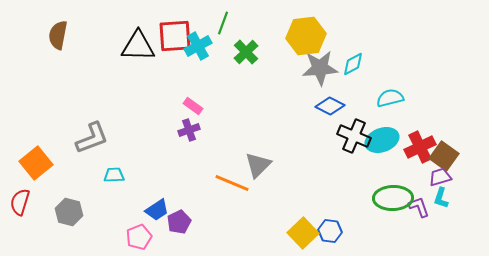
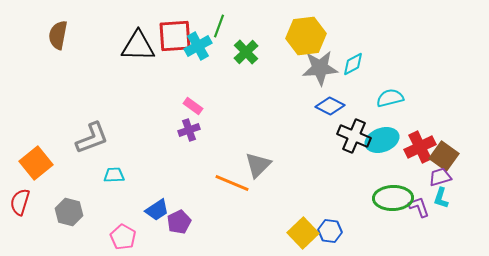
green line: moved 4 px left, 3 px down
pink pentagon: moved 16 px left; rotated 20 degrees counterclockwise
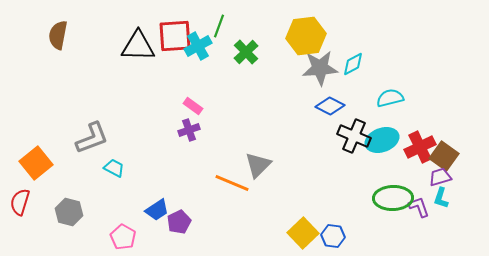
cyan trapezoid: moved 7 px up; rotated 30 degrees clockwise
blue hexagon: moved 3 px right, 5 px down
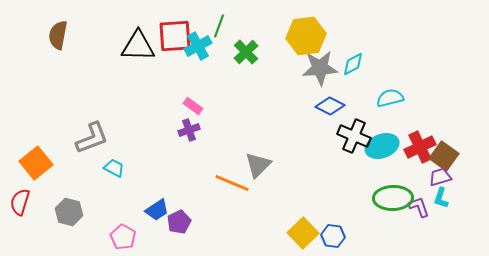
cyan ellipse: moved 6 px down
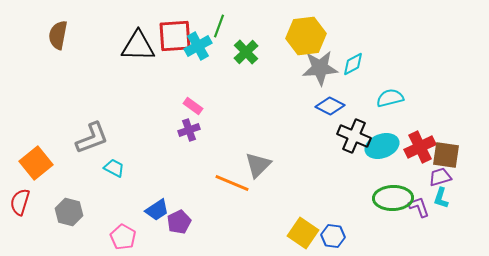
brown square: moved 2 px right, 1 px up; rotated 28 degrees counterclockwise
yellow square: rotated 12 degrees counterclockwise
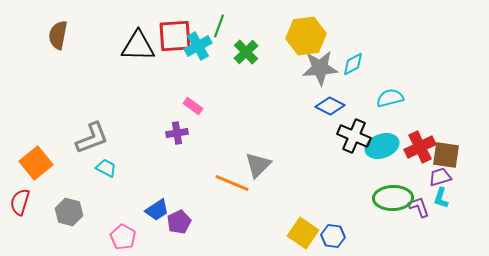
purple cross: moved 12 px left, 3 px down; rotated 10 degrees clockwise
cyan trapezoid: moved 8 px left
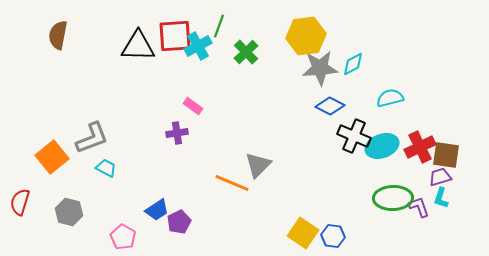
orange square: moved 16 px right, 6 px up
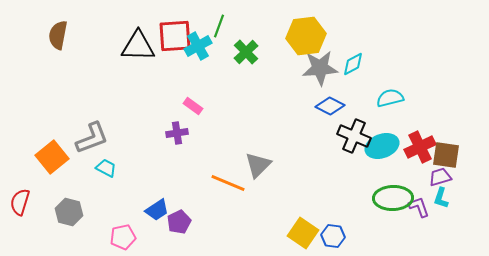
orange line: moved 4 px left
pink pentagon: rotated 30 degrees clockwise
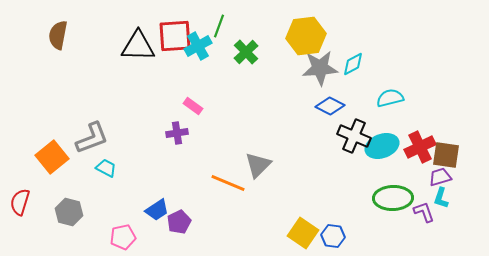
purple L-shape: moved 5 px right, 5 px down
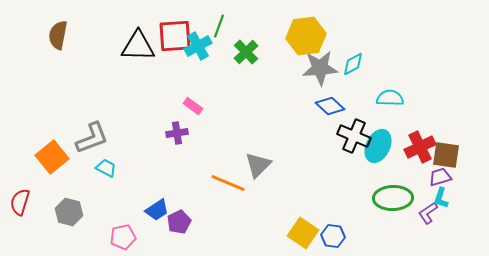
cyan semicircle: rotated 16 degrees clockwise
blue diamond: rotated 16 degrees clockwise
cyan ellipse: moved 4 px left; rotated 44 degrees counterclockwise
purple L-shape: moved 4 px right, 1 px down; rotated 105 degrees counterclockwise
